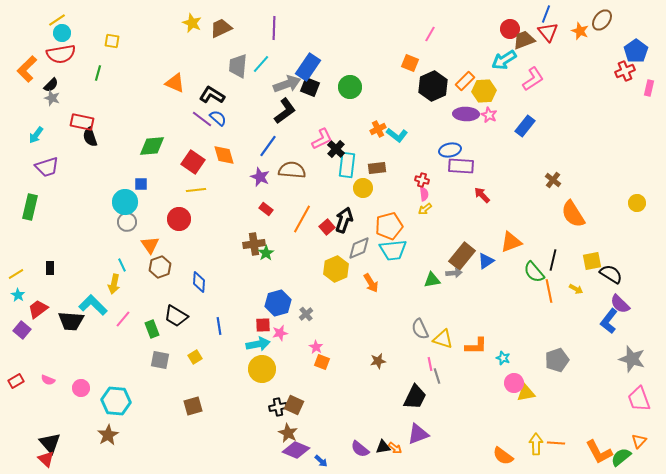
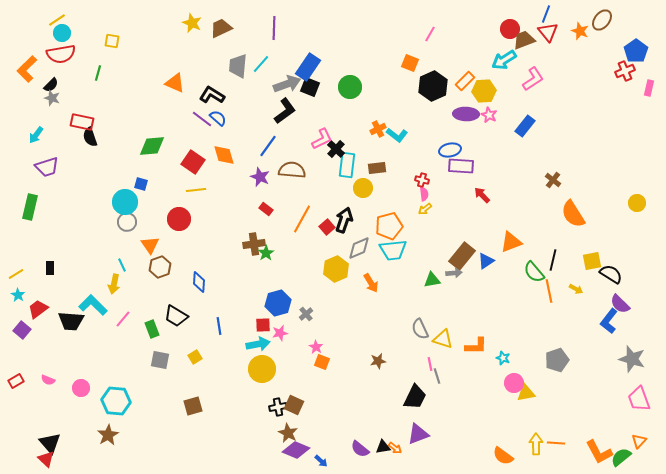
blue square at (141, 184): rotated 16 degrees clockwise
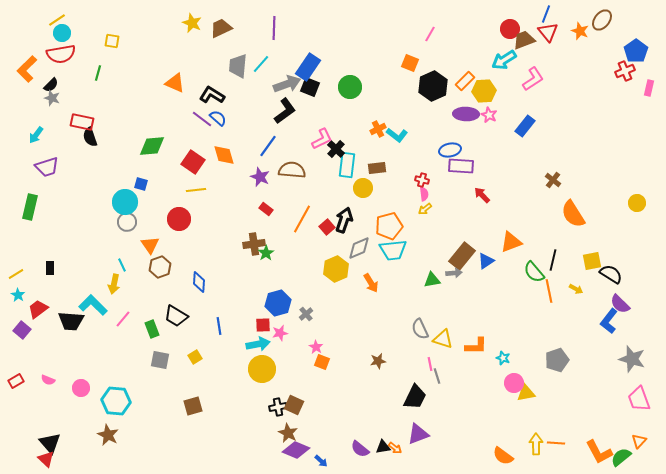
brown star at (108, 435): rotated 15 degrees counterclockwise
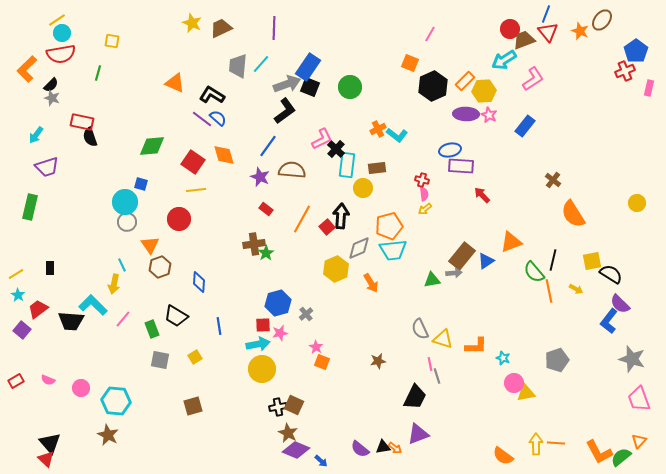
black arrow at (344, 220): moved 3 px left, 4 px up; rotated 15 degrees counterclockwise
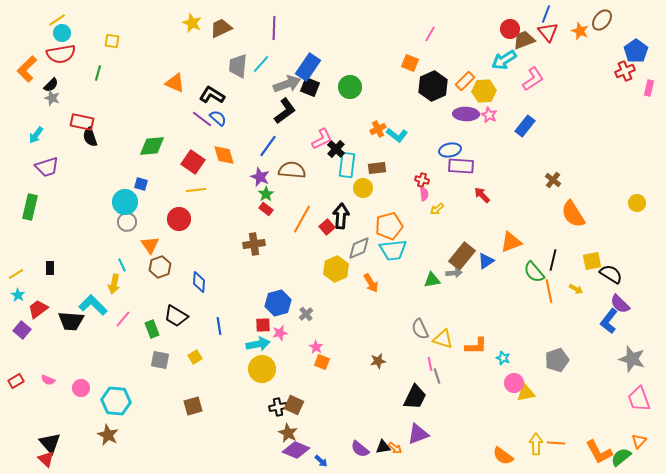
yellow arrow at (425, 209): moved 12 px right
green star at (266, 253): moved 59 px up
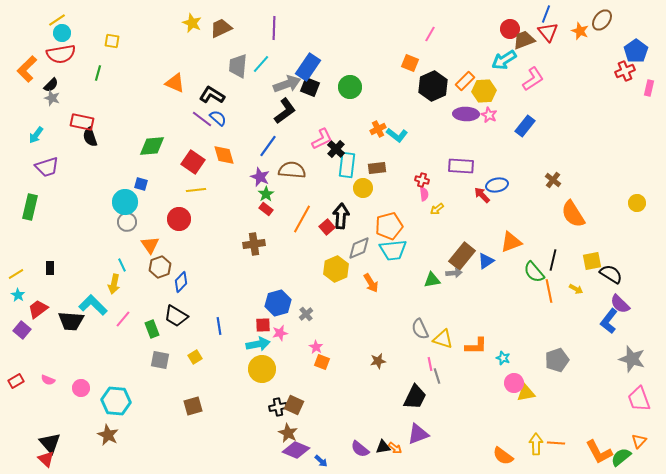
blue ellipse at (450, 150): moved 47 px right, 35 px down
blue diamond at (199, 282): moved 18 px left; rotated 40 degrees clockwise
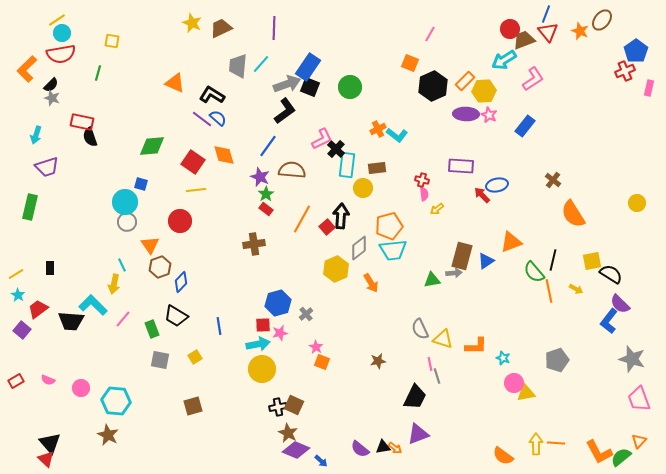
cyan arrow at (36, 135): rotated 18 degrees counterclockwise
red circle at (179, 219): moved 1 px right, 2 px down
gray diamond at (359, 248): rotated 15 degrees counterclockwise
brown rectangle at (462, 256): rotated 24 degrees counterclockwise
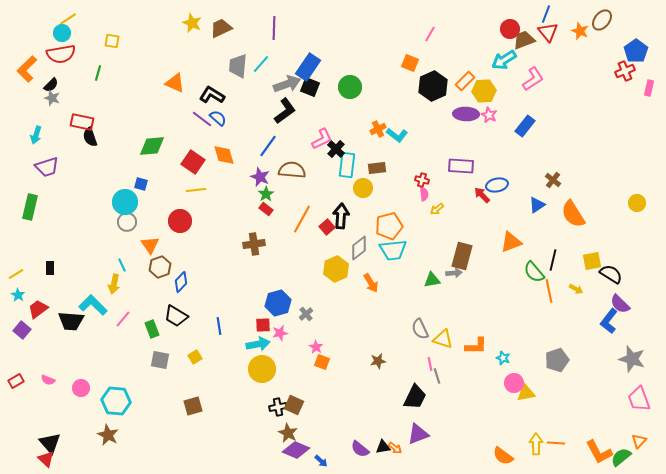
yellow line at (57, 20): moved 11 px right, 1 px up
blue triangle at (486, 261): moved 51 px right, 56 px up
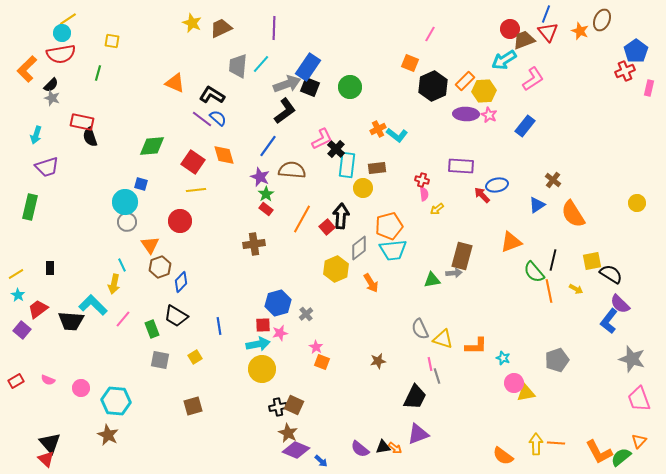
brown ellipse at (602, 20): rotated 15 degrees counterclockwise
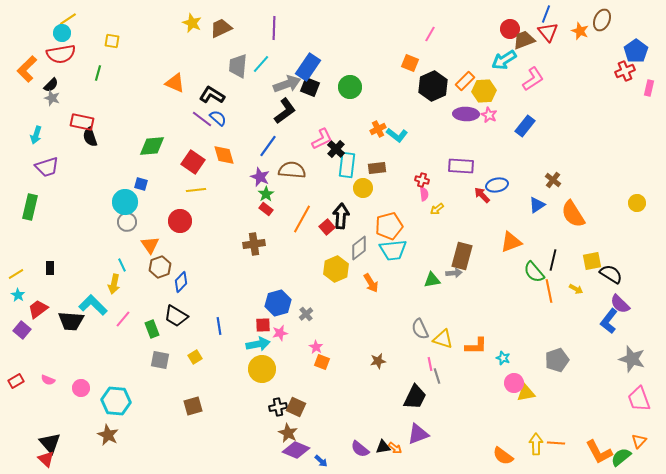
brown square at (294, 405): moved 2 px right, 2 px down
